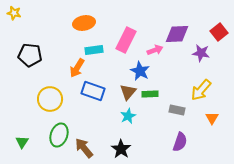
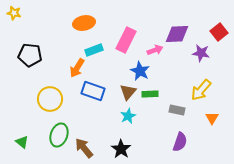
cyan rectangle: rotated 12 degrees counterclockwise
green triangle: rotated 24 degrees counterclockwise
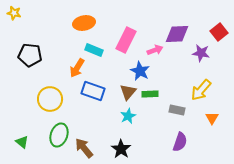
cyan rectangle: rotated 42 degrees clockwise
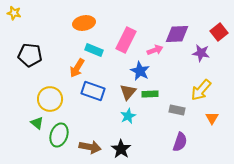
green triangle: moved 15 px right, 19 px up
brown arrow: moved 6 px right, 1 px up; rotated 140 degrees clockwise
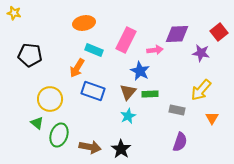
pink arrow: rotated 14 degrees clockwise
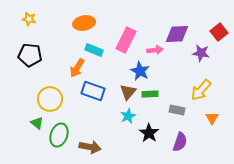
yellow star: moved 15 px right, 6 px down
black star: moved 28 px right, 16 px up
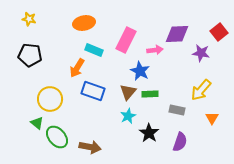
green ellipse: moved 2 px left, 2 px down; rotated 60 degrees counterclockwise
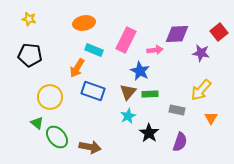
yellow circle: moved 2 px up
orange triangle: moved 1 px left
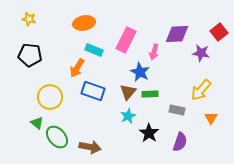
pink arrow: moved 1 px left, 2 px down; rotated 112 degrees clockwise
blue star: moved 1 px down
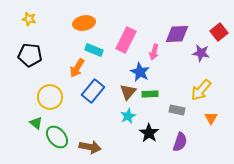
blue rectangle: rotated 70 degrees counterclockwise
green triangle: moved 1 px left
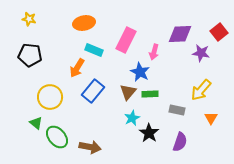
purple diamond: moved 3 px right
cyan star: moved 4 px right, 2 px down
